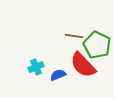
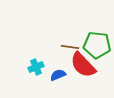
brown line: moved 4 px left, 11 px down
green pentagon: rotated 20 degrees counterclockwise
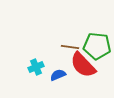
green pentagon: moved 1 px down
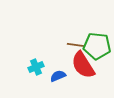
brown line: moved 6 px right, 2 px up
red semicircle: rotated 12 degrees clockwise
blue semicircle: moved 1 px down
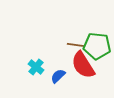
cyan cross: rotated 28 degrees counterclockwise
blue semicircle: rotated 21 degrees counterclockwise
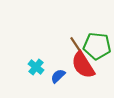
brown line: rotated 48 degrees clockwise
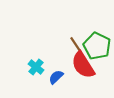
green pentagon: rotated 20 degrees clockwise
blue semicircle: moved 2 px left, 1 px down
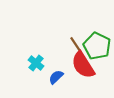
cyan cross: moved 4 px up
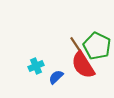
cyan cross: moved 3 px down; rotated 28 degrees clockwise
